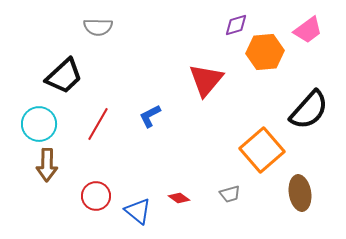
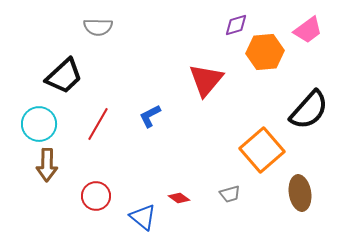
blue triangle: moved 5 px right, 6 px down
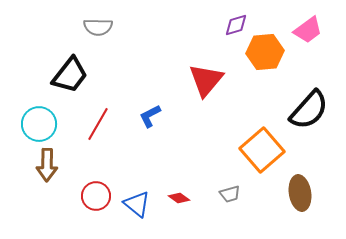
black trapezoid: moved 6 px right, 1 px up; rotated 9 degrees counterclockwise
blue triangle: moved 6 px left, 13 px up
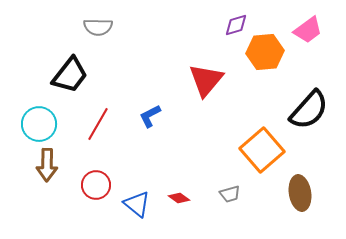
red circle: moved 11 px up
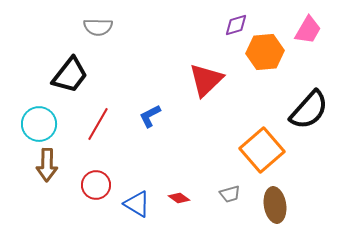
pink trapezoid: rotated 24 degrees counterclockwise
red triangle: rotated 6 degrees clockwise
brown ellipse: moved 25 px left, 12 px down
blue triangle: rotated 8 degrees counterclockwise
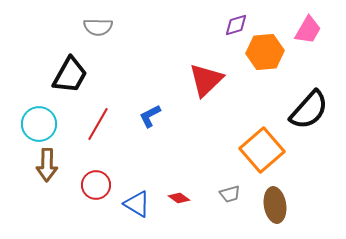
black trapezoid: rotated 9 degrees counterclockwise
